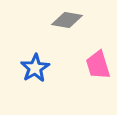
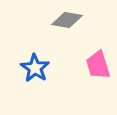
blue star: rotated 8 degrees counterclockwise
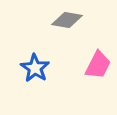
pink trapezoid: rotated 136 degrees counterclockwise
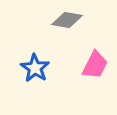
pink trapezoid: moved 3 px left
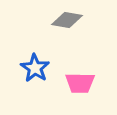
pink trapezoid: moved 15 px left, 18 px down; rotated 64 degrees clockwise
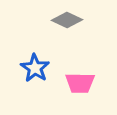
gray diamond: rotated 16 degrees clockwise
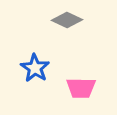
pink trapezoid: moved 1 px right, 5 px down
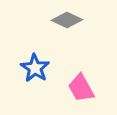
pink trapezoid: rotated 60 degrees clockwise
